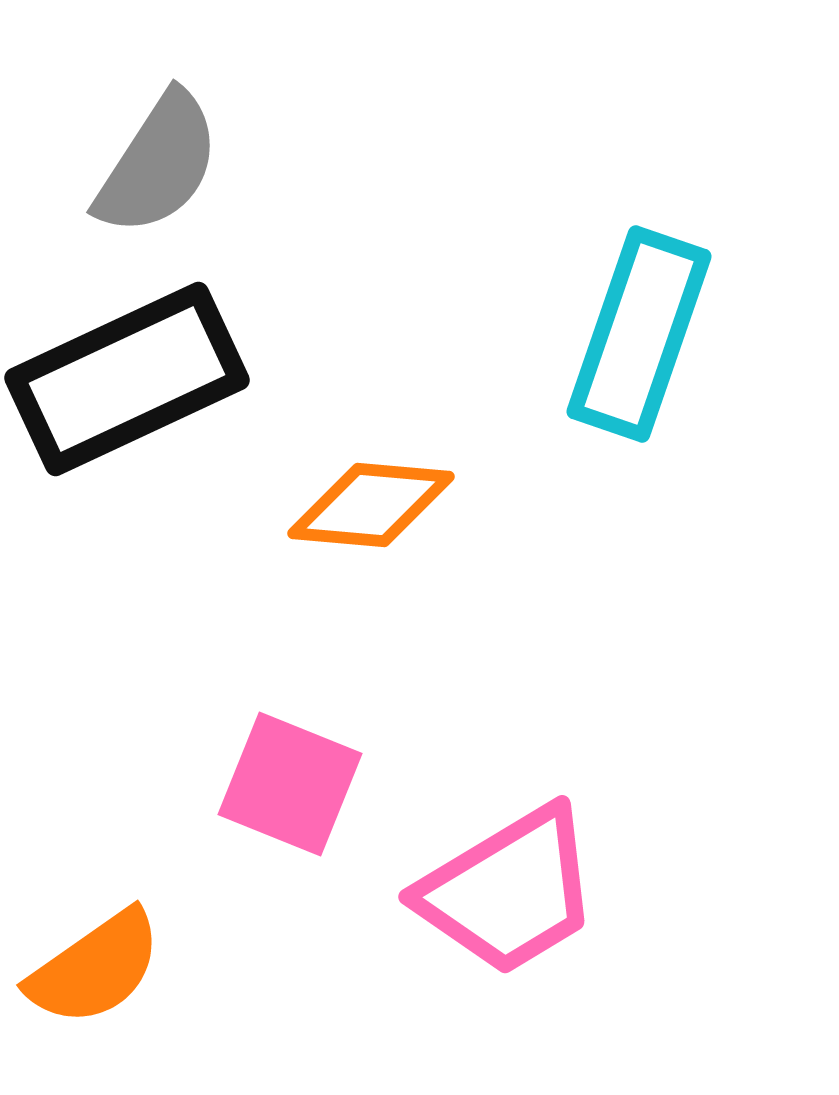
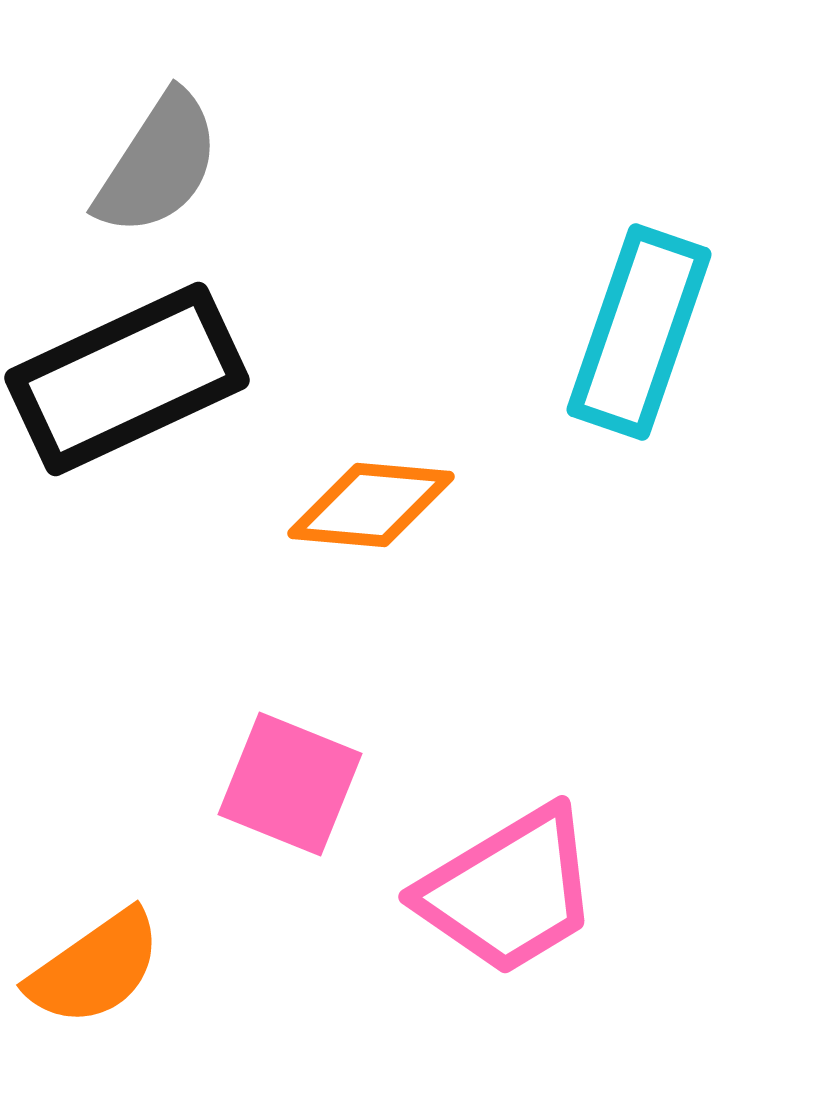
cyan rectangle: moved 2 px up
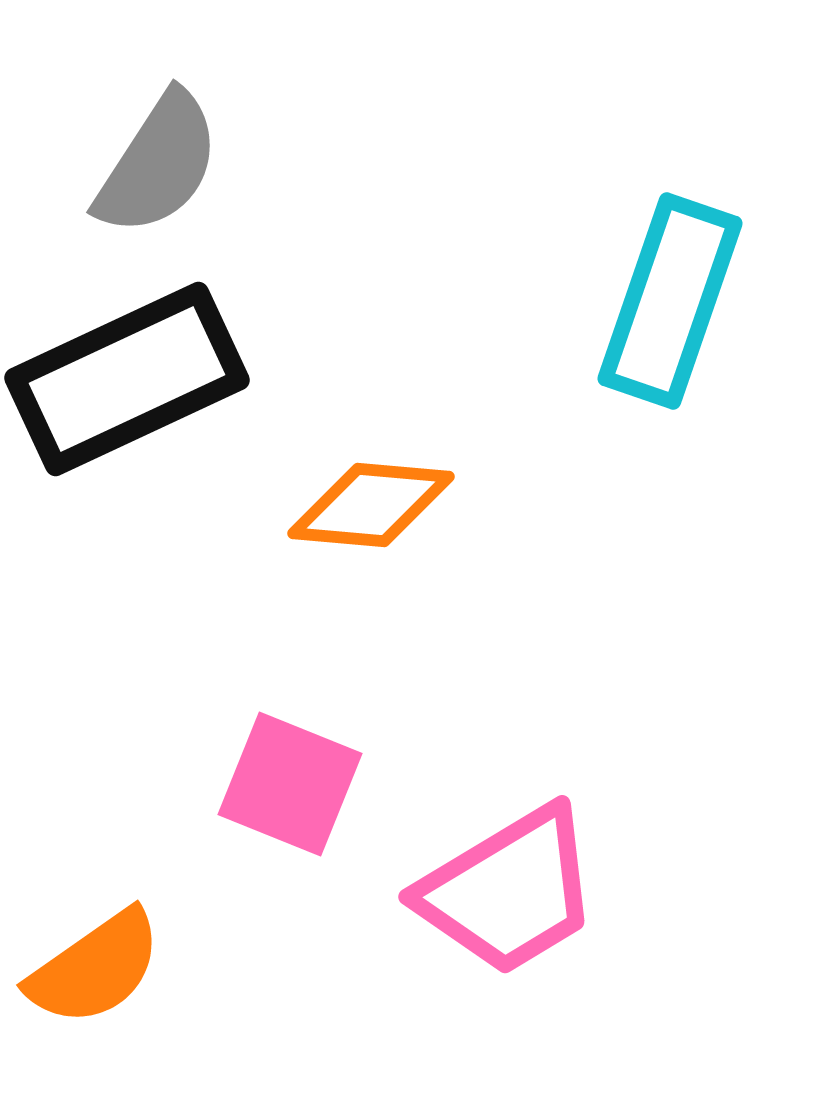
cyan rectangle: moved 31 px right, 31 px up
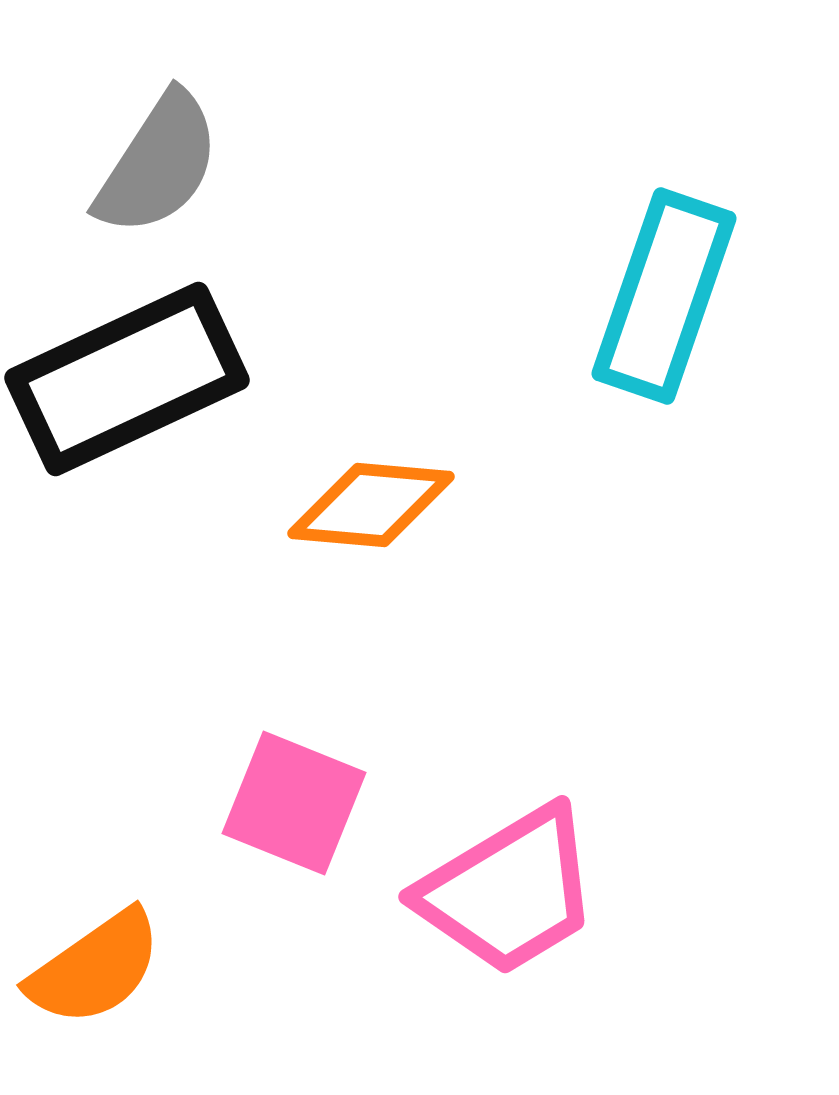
cyan rectangle: moved 6 px left, 5 px up
pink square: moved 4 px right, 19 px down
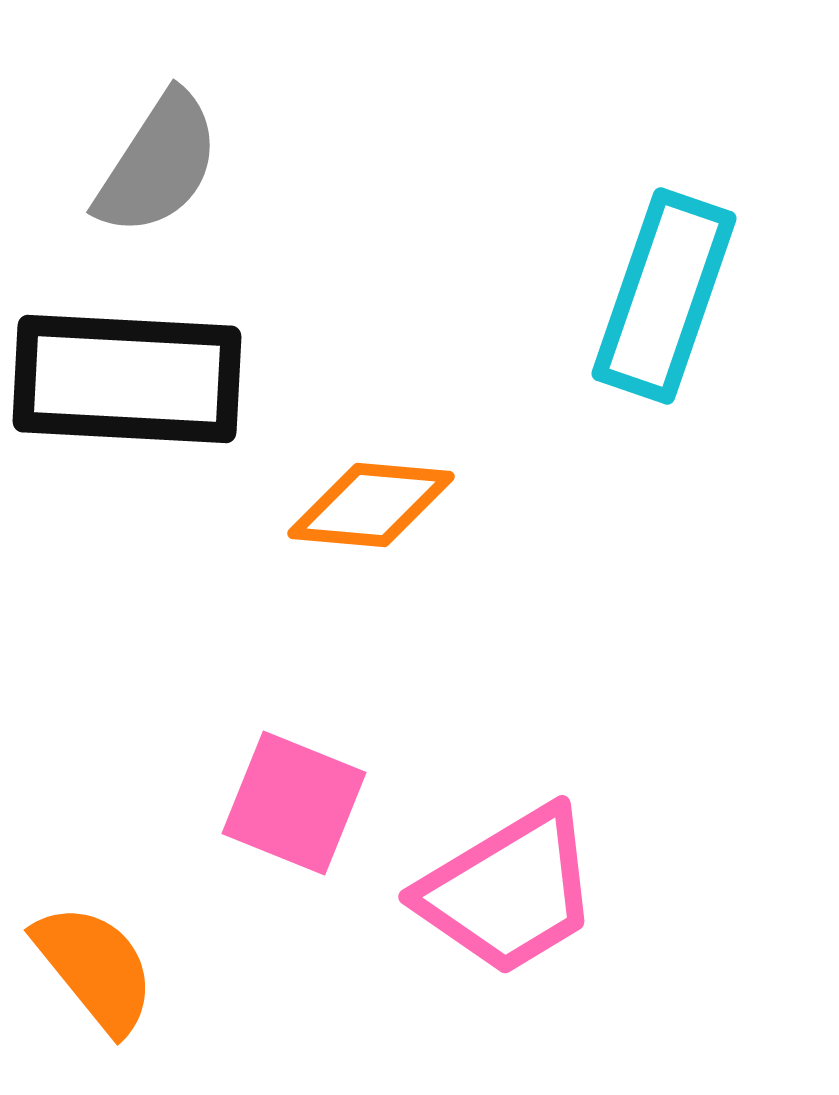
black rectangle: rotated 28 degrees clockwise
orange semicircle: rotated 94 degrees counterclockwise
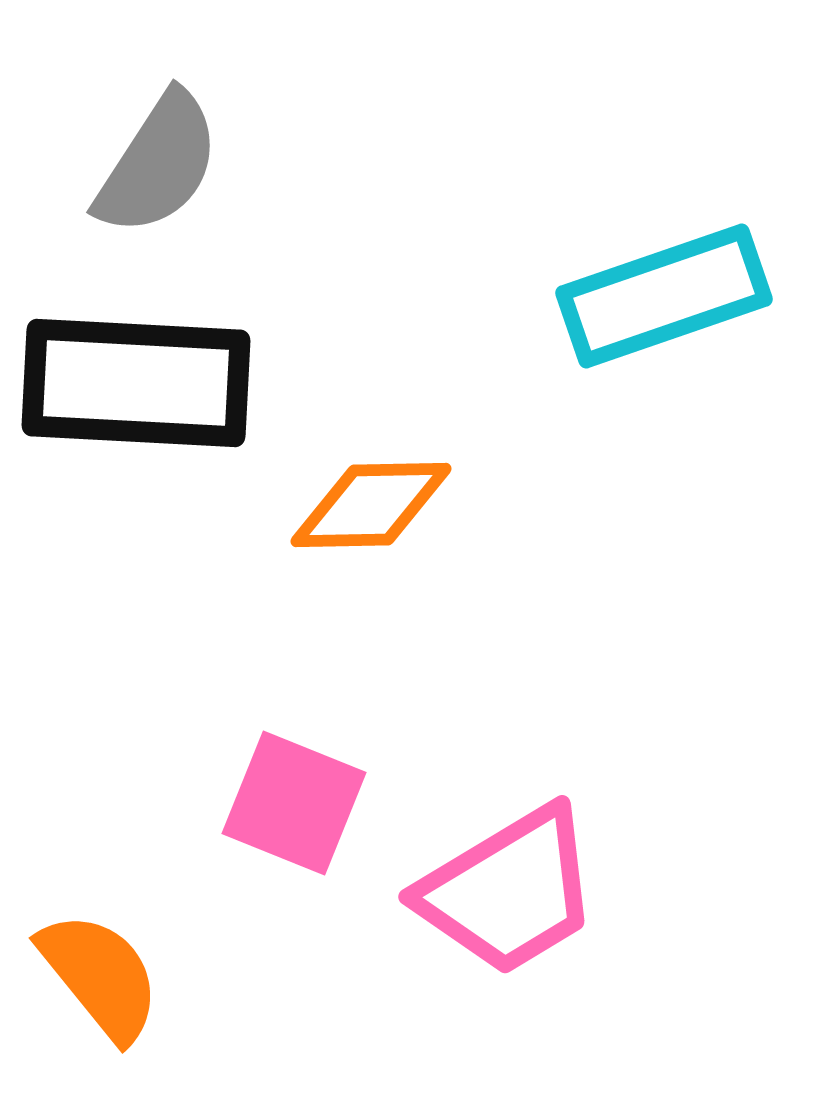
cyan rectangle: rotated 52 degrees clockwise
black rectangle: moved 9 px right, 4 px down
orange diamond: rotated 6 degrees counterclockwise
orange semicircle: moved 5 px right, 8 px down
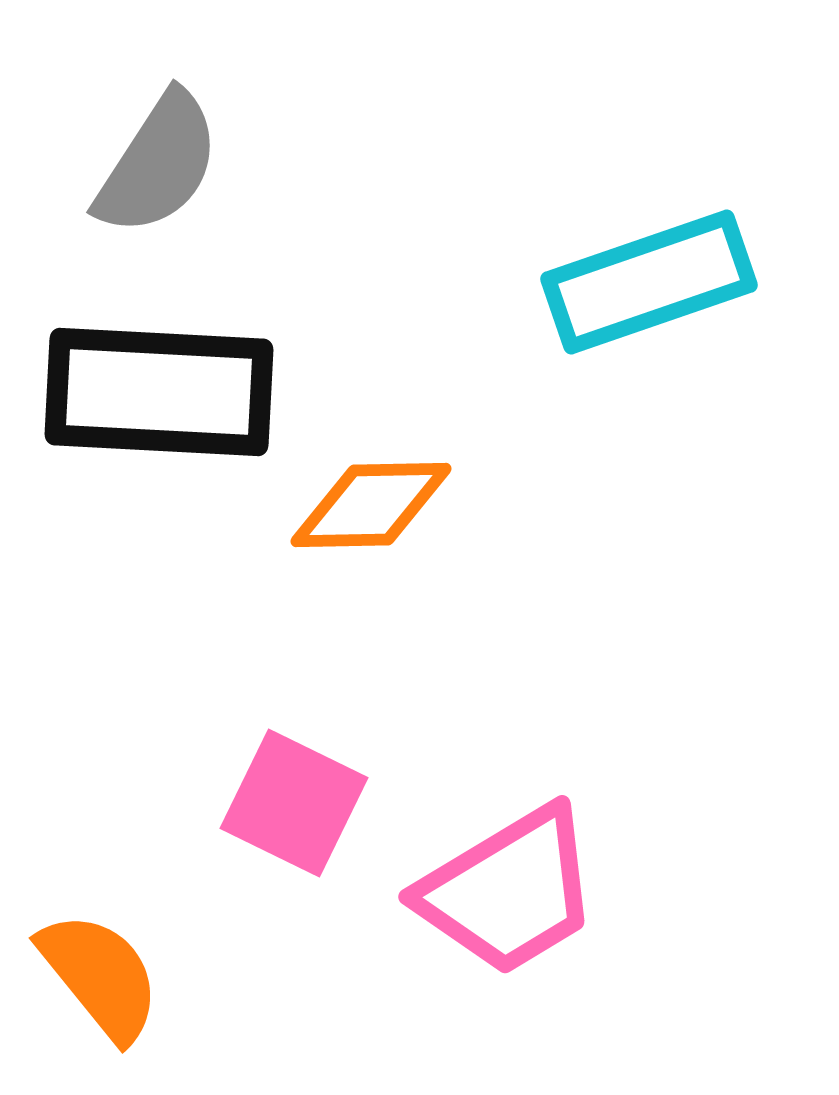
cyan rectangle: moved 15 px left, 14 px up
black rectangle: moved 23 px right, 9 px down
pink square: rotated 4 degrees clockwise
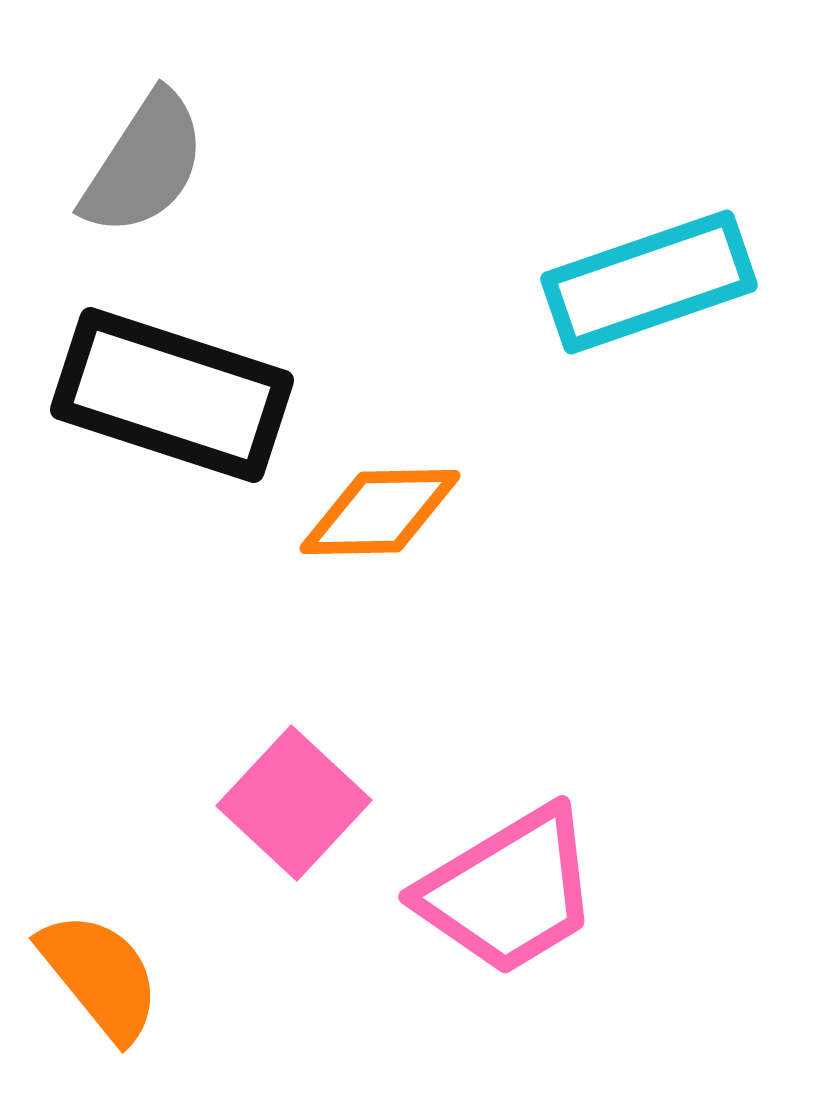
gray semicircle: moved 14 px left
black rectangle: moved 13 px right, 3 px down; rotated 15 degrees clockwise
orange diamond: moved 9 px right, 7 px down
pink square: rotated 17 degrees clockwise
